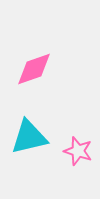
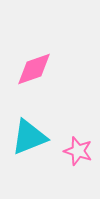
cyan triangle: rotated 9 degrees counterclockwise
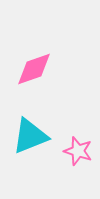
cyan triangle: moved 1 px right, 1 px up
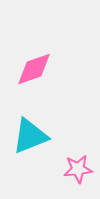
pink star: moved 18 px down; rotated 24 degrees counterclockwise
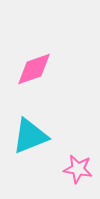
pink star: rotated 16 degrees clockwise
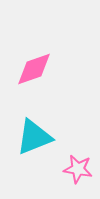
cyan triangle: moved 4 px right, 1 px down
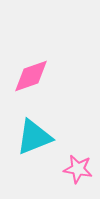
pink diamond: moved 3 px left, 7 px down
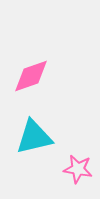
cyan triangle: rotated 9 degrees clockwise
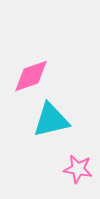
cyan triangle: moved 17 px right, 17 px up
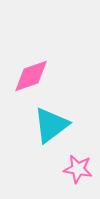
cyan triangle: moved 5 px down; rotated 24 degrees counterclockwise
